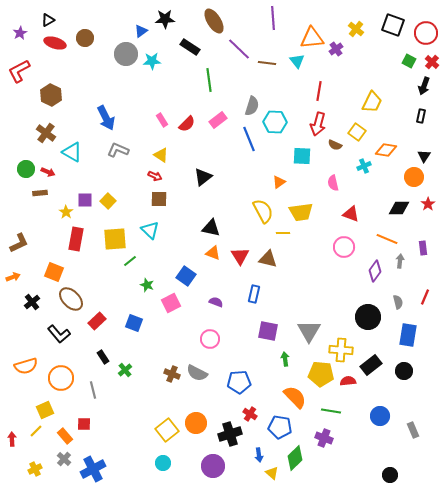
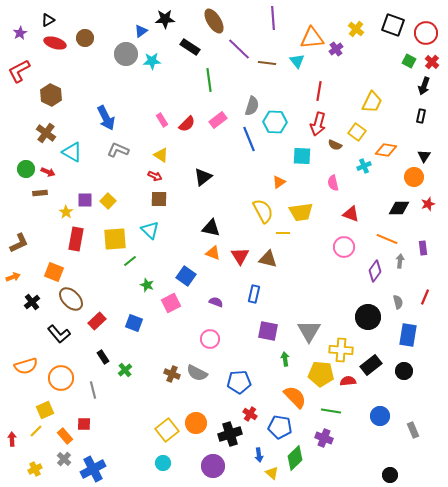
red star at (428, 204): rotated 16 degrees clockwise
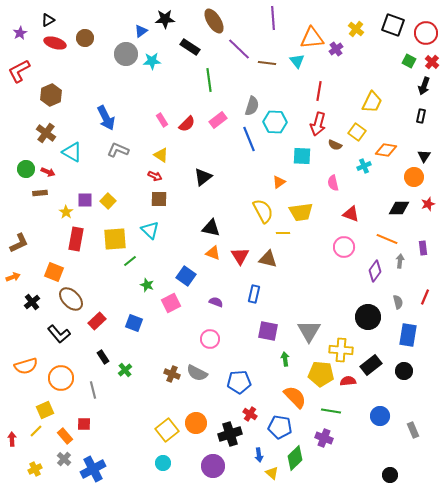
brown hexagon at (51, 95): rotated 10 degrees clockwise
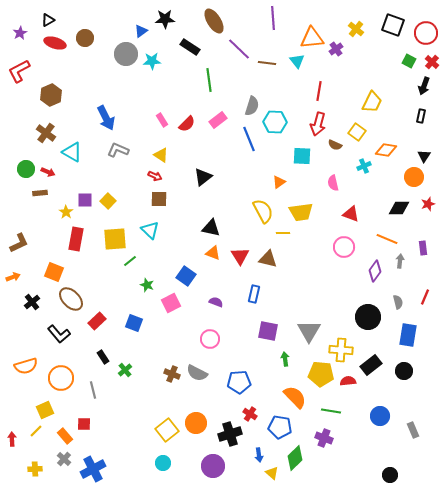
yellow cross at (35, 469): rotated 24 degrees clockwise
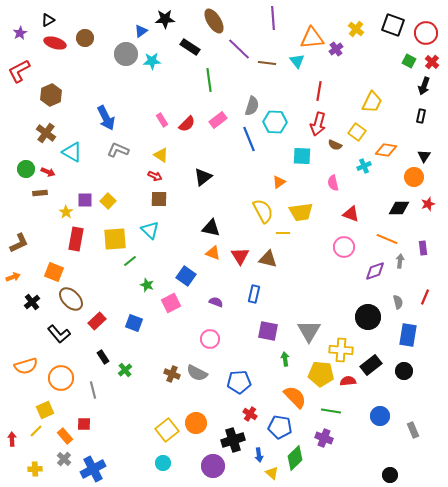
purple diamond at (375, 271): rotated 35 degrees clockwise
black cross at (230, 434): moved 3 px right, 6 px down
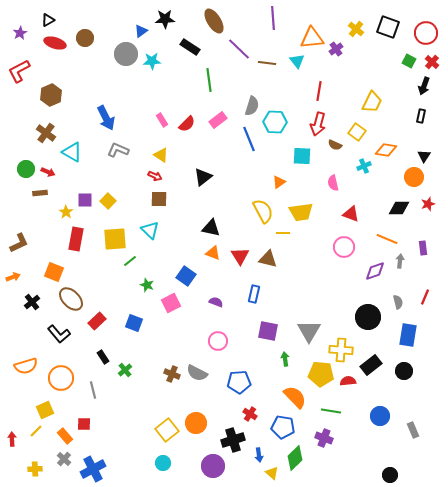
black square at (393, 25): moved 5 px left, 2 px down
pink circle at (210, 339): moved 8 px right, 2 px down
blue pentagon at (280, 427): moved 3 px right
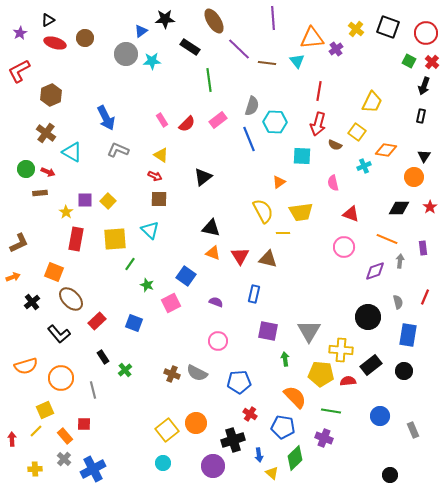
red star at (428, 204): moved 2 px right, 3 px down; rotated 16 degrees counterclockwise
green line at (130, 261): moved 3 px down; rotated 16 degrees counterclockwise
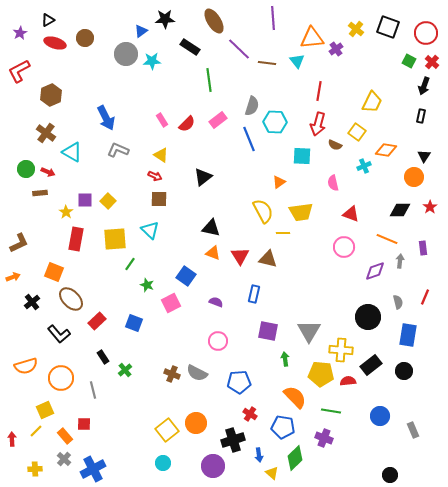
black diamond at (399, 208): moved 1 px right, 2 px down
